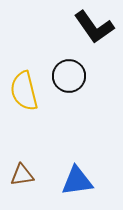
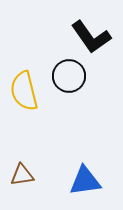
black L-shape: moved 3 px left, 10 px down
blue triangle: moved 8 px right
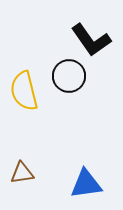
black L-shape: moved 3 px down
brown triangle: moved 2 px up
blue triangle: moved 1 px right, 3 px down
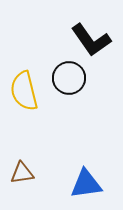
black circle: moved 2 px down
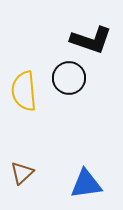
black L-shape: rotated 36 degrees counterclockwise
yellow semicircle: rotated 9 degrees clockwise
brown triangle: rotated 35 degrees counterclockwise
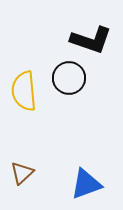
blue triangle: rotated 12 degrees counterclockwise
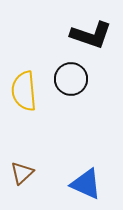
black L-shape: moved 5 px up
black circle: moved 2 px right, 1 px down
blue triangle: rotated 44 degrees clockwise
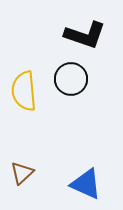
black L-shape: moved 6 px left
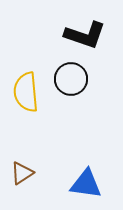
yellow semicircle: moved 2 px right, 1 px down
brown triangle: rotated 10 degrees clockwise
blue triangle: rotated 16 degrees counterclockwise
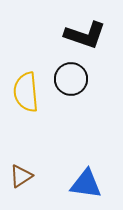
brown triangle: moved 1 px left, 3 px down
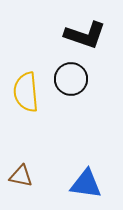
brown triangle: rotated 45 degrees clockwise
